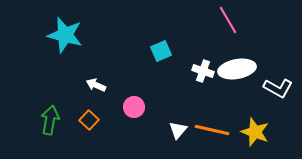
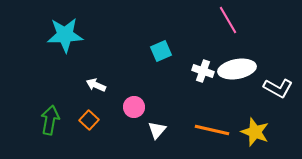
cyan star: rotated 18 degrees counterclockwise
white triangle: moved 21 px left
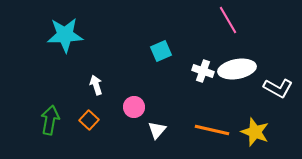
white arrow: rotated 48 degrees clockwise
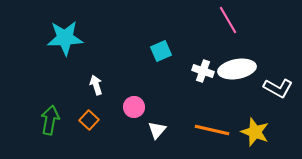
cyan star: moved 3 px down
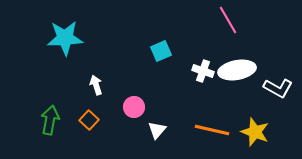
white ellipse: moved 1 px down
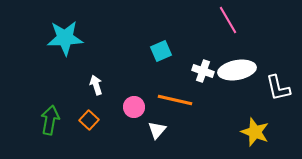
white L-shape: rotated 48 degrees clockwise
orange line: moved 37 px left, 30 px up
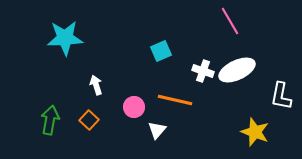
pink line: moved 2 px right, 1 px down
white ellipse: rotated 15 degrees counterclockwise
white L-shape: moved 3 px right, 8 px down; rotated 24 degrees clockwise
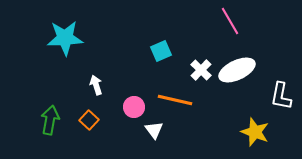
white cross: moved 2 px left, 1 px up; rotated 25 degrees clockwise
white triangle: moved 3 px left; rotated 18 degrees counterclockwise
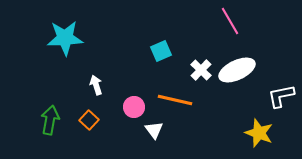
white L-shape: rotated 68 degrees clockwise
yellow star: moved 4 px right, 1 px down
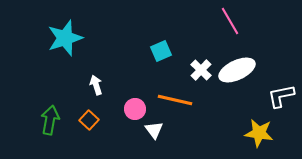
cyan star: rotated 15 degrees counterclockwise
pink circle: moved 1 px right, 2 px down
yellow star: rotated 12 degrees counterclockwise
